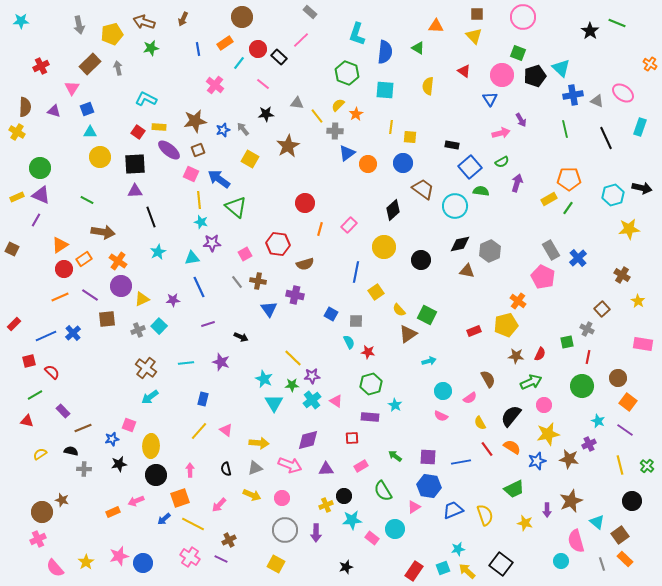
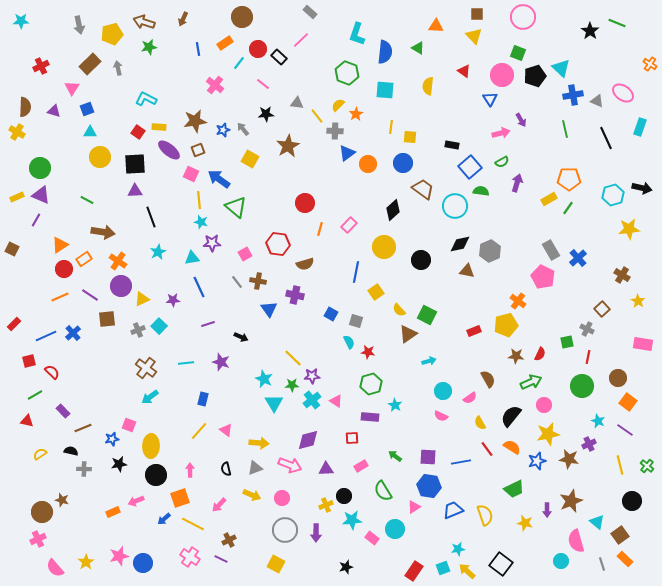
green star at (151, 48): moved 2 px left, 1 px up
gray square at (356, 321): rotated 16 degrees clockwise
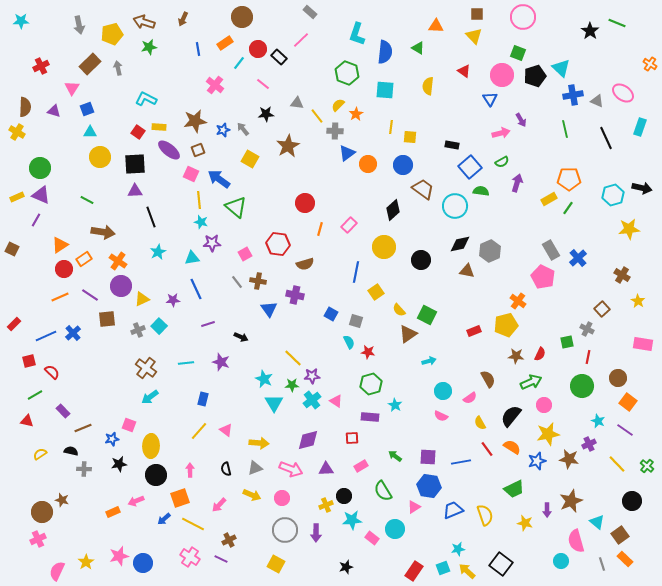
blue circle at (403, 163): moved 2 px down
blue line at (199, 287): moved 3 px left, 2 px down
pink arrow at (290, 465): moved 1 px right, 4 px down
yellow line at (620, 465): moved 3 px left, 1 px up; rotated 30 degrees counterclockwise
pink semicircle at (55, 568): moved 2 px right, 3 px down; rotated 66 degrees clockwise
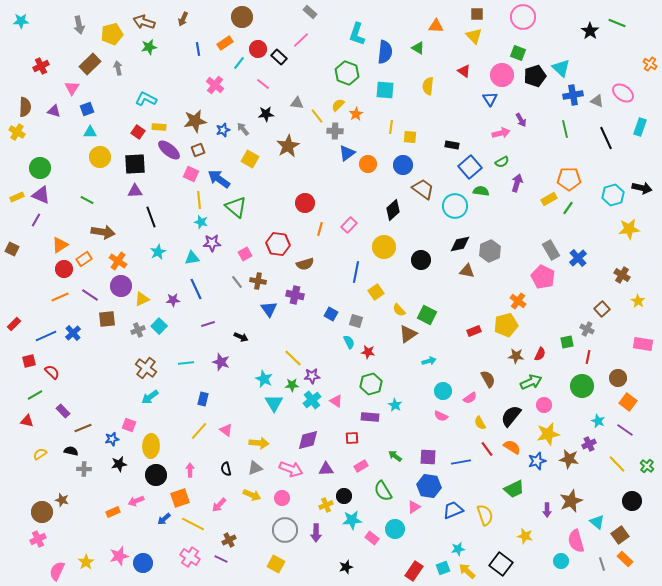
yellow star at (525, 523): moved 13 px down
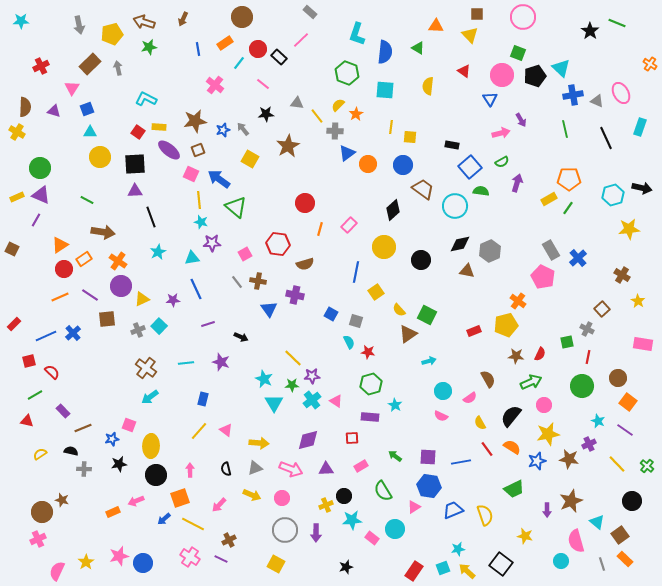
yellow triangle at (474, 36): moved 4 px left, 1 px up
pink ellipse at (623, 93): moved 2 px left; rotated 25 degrees clockwise
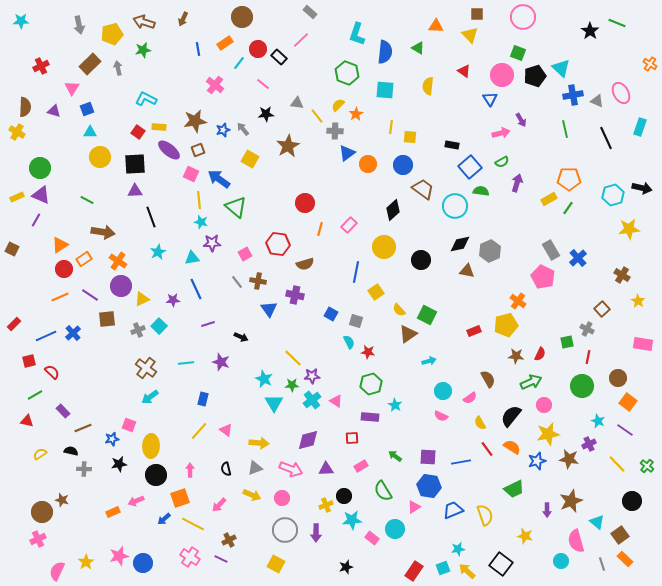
green star at (149, 47): moved 6 px left, 3 px down
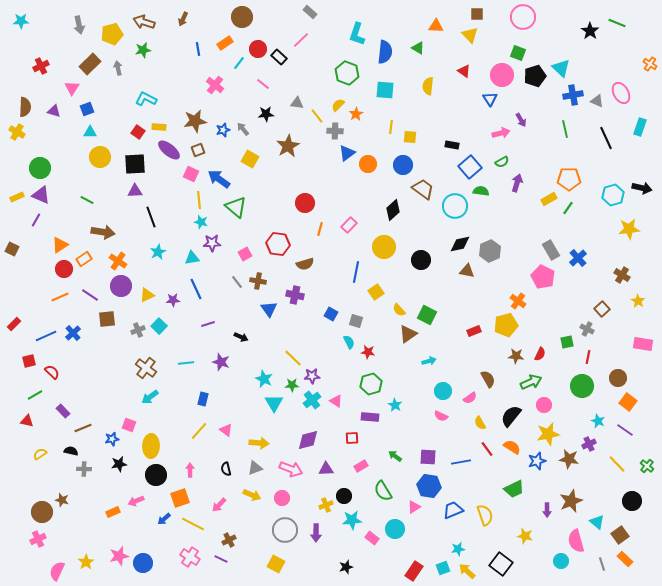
yellow triangle at (142, 299): moved 5 px right, 4 px up
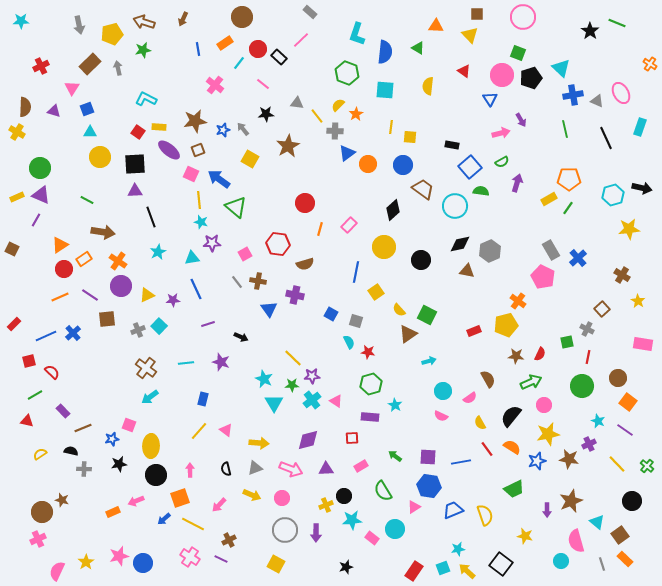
black pentagon at (535, 76): moved 4 px left, 2 px down
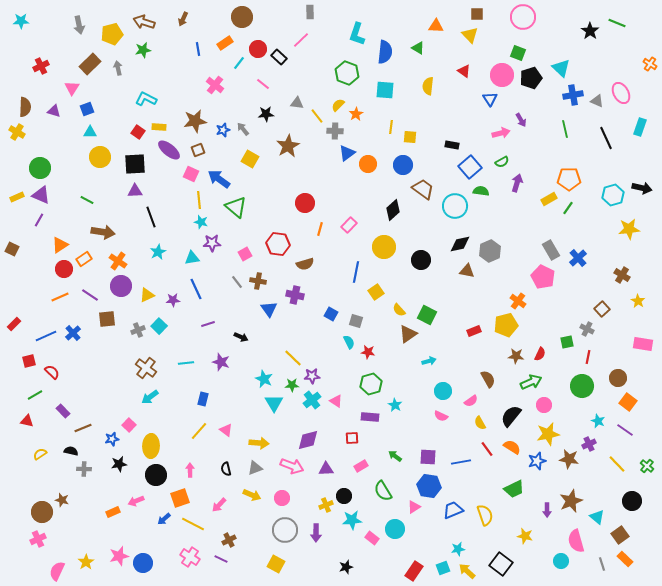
gray rectangle at (310, 12): rotated 48 degrees clockwise
purple line at (36, 220): moved 3 px right
pink semicircle at (470, 398): moved 1 px right, 3 px down
pink square at (129, 425): rotated 24 degrees clockwise
pink arrow at (291, 469): moved 1 px right, 3 px up
cyan triangle at (597, 522): moved 5 px up
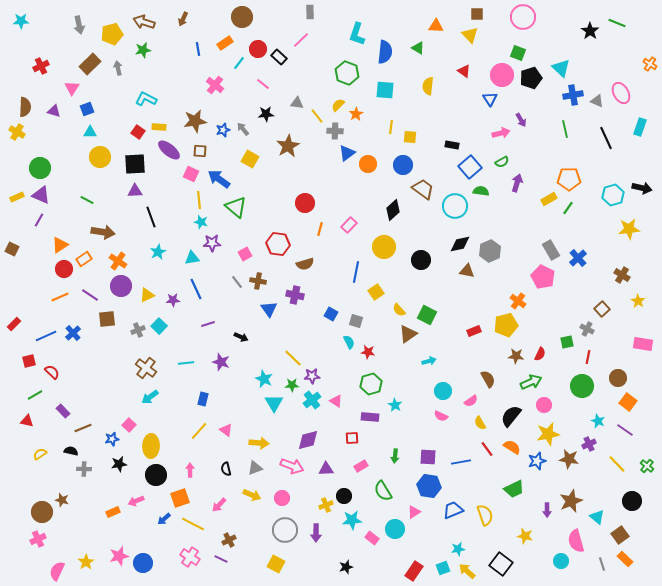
brown square at (198, 150): moved 2 px right, 1 px down; rotated 24 degrees clockwise
green arrow at (395, 456): rotated 120 degrees counterclockwise
pink triangle at (414, 507): moved 5 px down
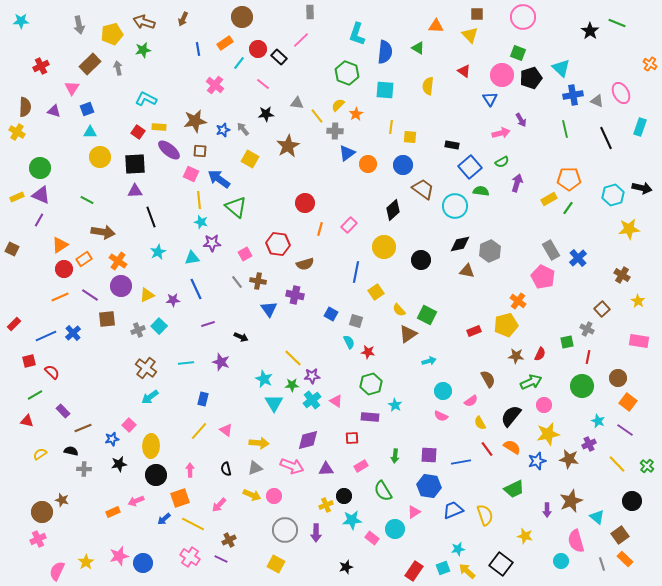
pink rectangle at (643, 344): moved 4 px left, 3 px up
purple square at (428, 457): moved 1 px right, 2 px up
pink circle at (282, 498): moved 8 px left, 2 px up
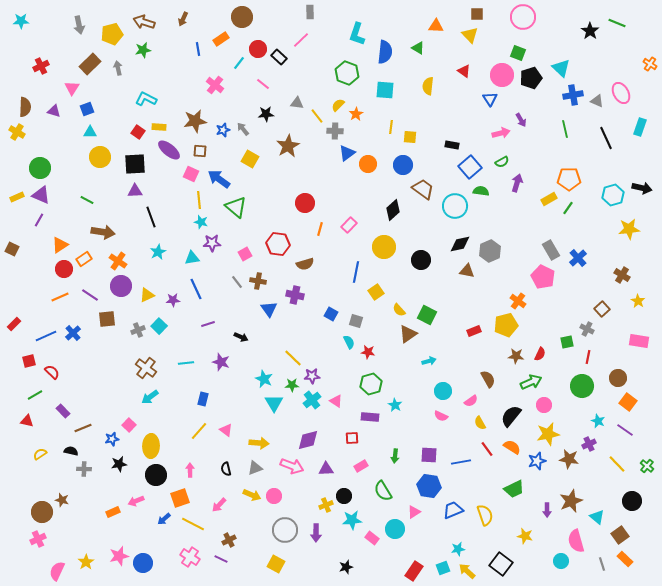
orange rectangle at (225, 43): moved 4 px left, 4 px up
